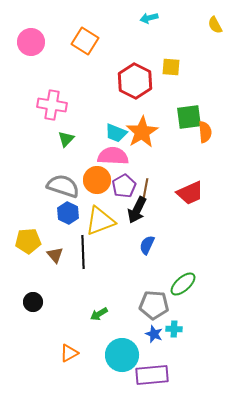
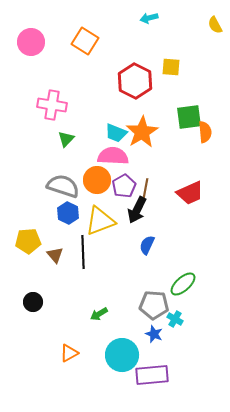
cyan cross: moved 1 px right, 10 px up; rotated 28 degrees clockwise
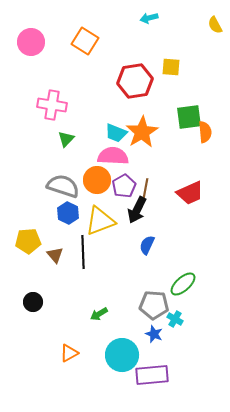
red hexagon: rotated 24 degrees clockwise
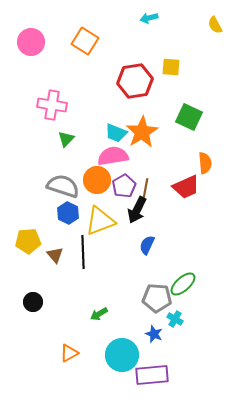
green square: rotated 32 degrees clockwise
orange semicircle: moved 31 px down
pink semicircle: rotated 12 degrees counterclockwise
red trapezoid: moved 4 px left, 6 px up
gray pentagon: moved 3 px right, 7 px up
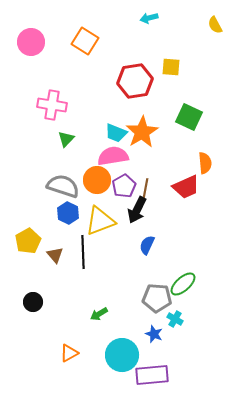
yellow pentagon: rotated 25 degrees counterclockwise
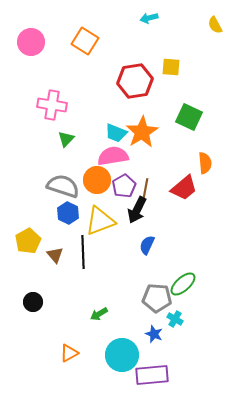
red trapezoid: moved 2 px left, 1 px down; rotated 16 degrees counterclockwise
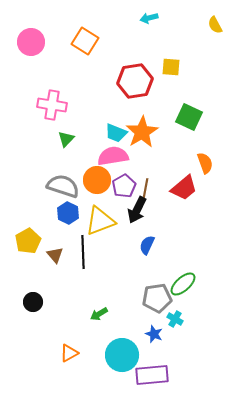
orange semicircle: rotated 15 degrees counterclockwise
gray pentagon: rotated 12 degrees counterclockwise
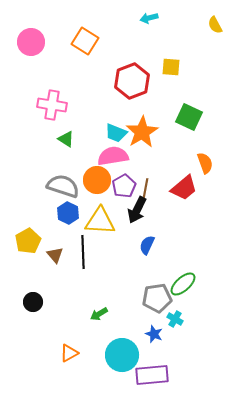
red hexagon: moved 3 px left; rotated 12 degrees counterclockwise
green triangle: rotated 42 degrees counterclockwise
yellow triangle: rotated 24 degrees clockwise
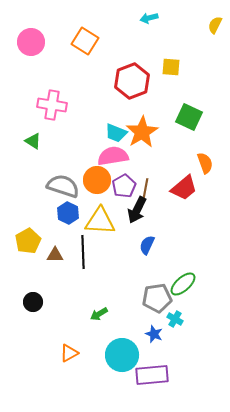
yellow semicircle: rotated 54 degrees clockwise
green triangle: moved 33 px left, 2 px down
brown triangle: rotated 48 degrees counterclockwise
